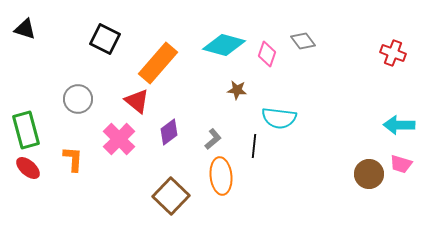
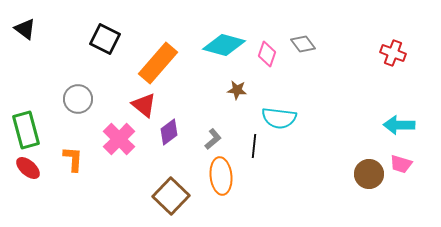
black triangle: rotated 20 degrees clockwise
gray diamond: moved 3 px down
red triangle: moved 7 px right, 4 px down
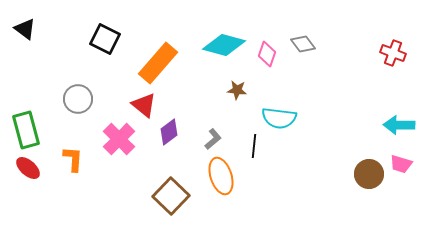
orange ellipse: rotated 12 degrees counterclockwise
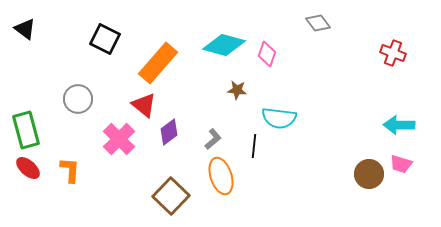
gray diamond: moved 15 px right, 21 px up
orange L-shape: moved 3 px left, 11 px down
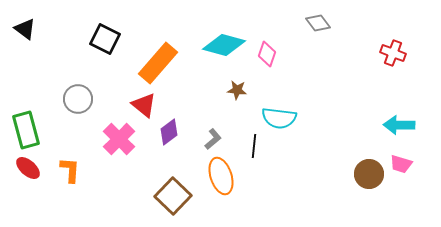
brown square: moved 2 px right
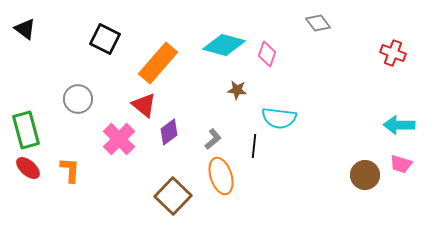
brown circle: moved 4 px left, 1 px down
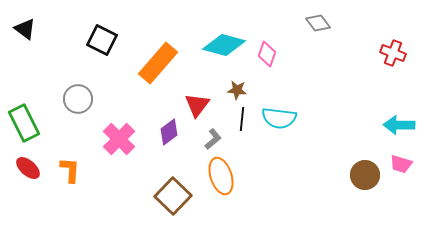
black square: moved 3 px left, 1 px down
red triangle: moved 53 px right; rotated 28 degrees clockwise
green rectangle: moved 2 px left, 7 px up; rotated 12 degrees counterclockwise
black line: moved 12 px left, 27 px up
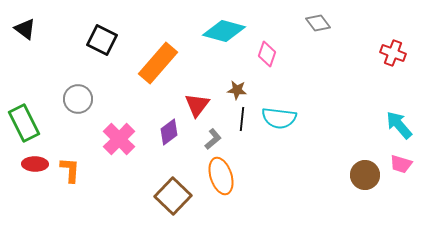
cyan diamond: moved 14 px up
cyan arrow: rotated 48 degrees clockwise
red ellipse: moved 7 px right, 4 px up; rotated 40 degrees counterclockwise
